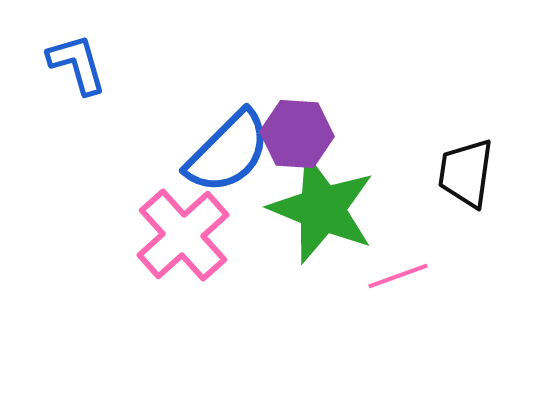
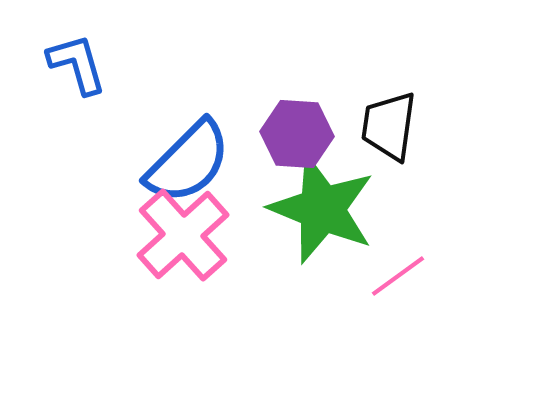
blue semicircle: moved 40 px left, 10 px down
black trapezoid: moved 77 px left, 47 px up
pink line: rotated 16 degrees counterclockwise
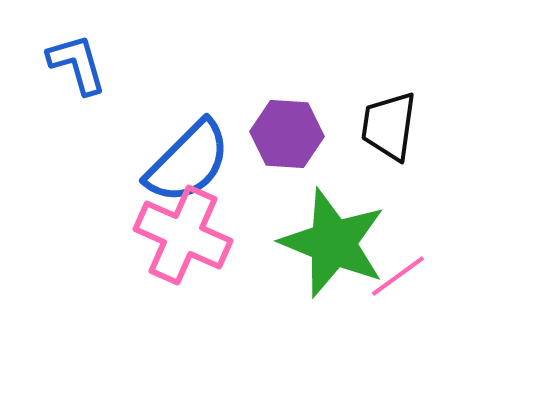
purple hexagon: moved 10 px left
green star: moved 11 px right, 34 px down
pink cross: rotated 24 degrees counterclockwise
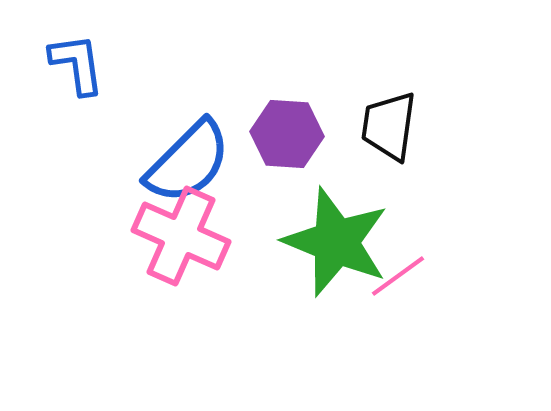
blue L-shape: rotated 8 degrees clockwise
pink cross: moved 2 px left, 1 px down
green star: moved 3 px right, 1 px up
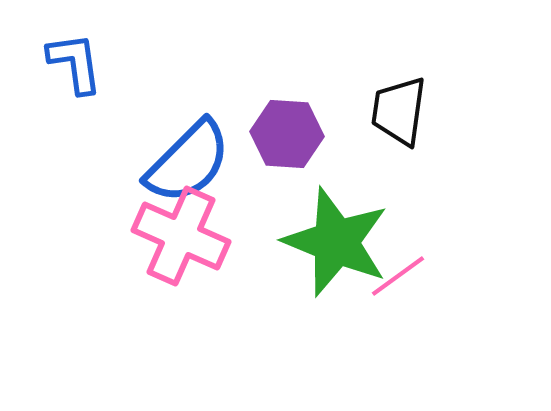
blue L-shape: moved 2 px left, 1 px up
black trapezoid: moved 10 px right, 15 px up
